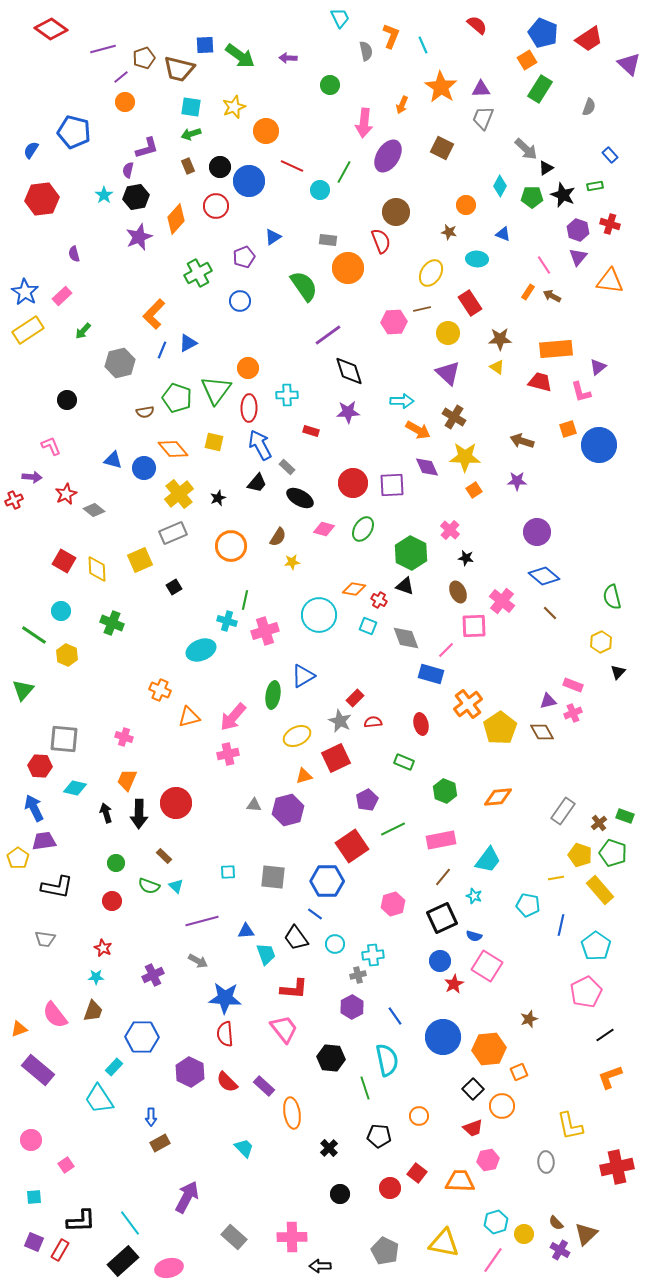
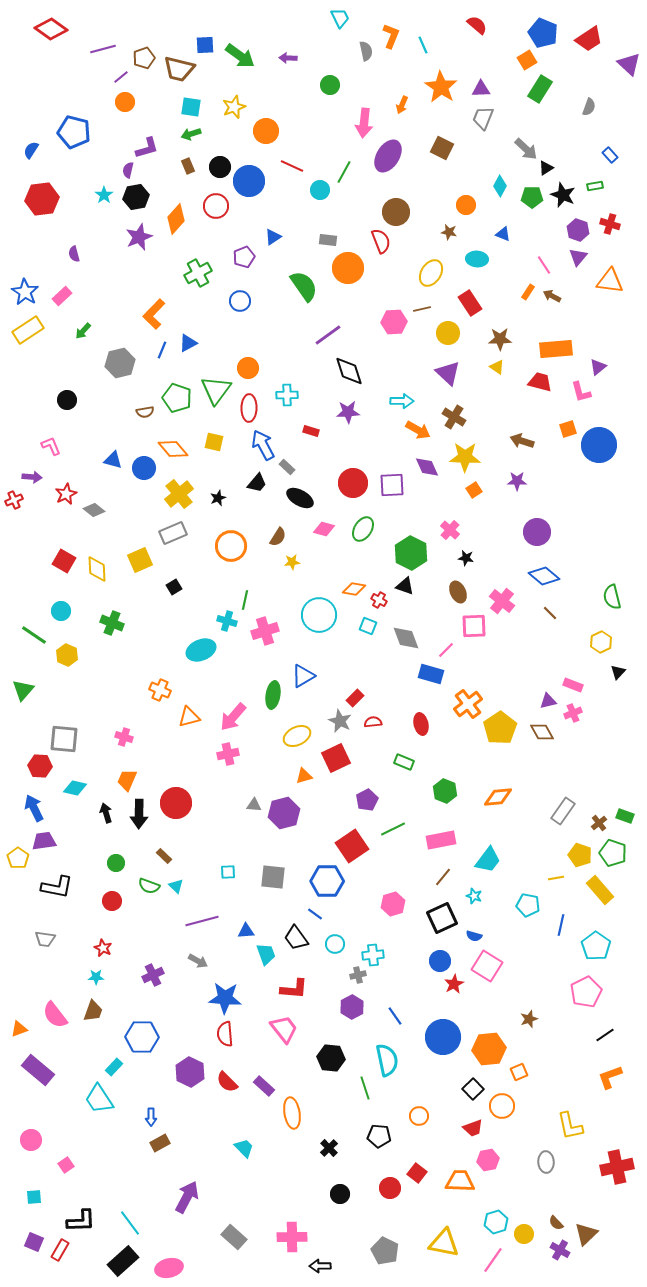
blue arrow at (260, 445): moved 3 px right
purple hexagon at (288, 810): moved 4 px left, 3 px down
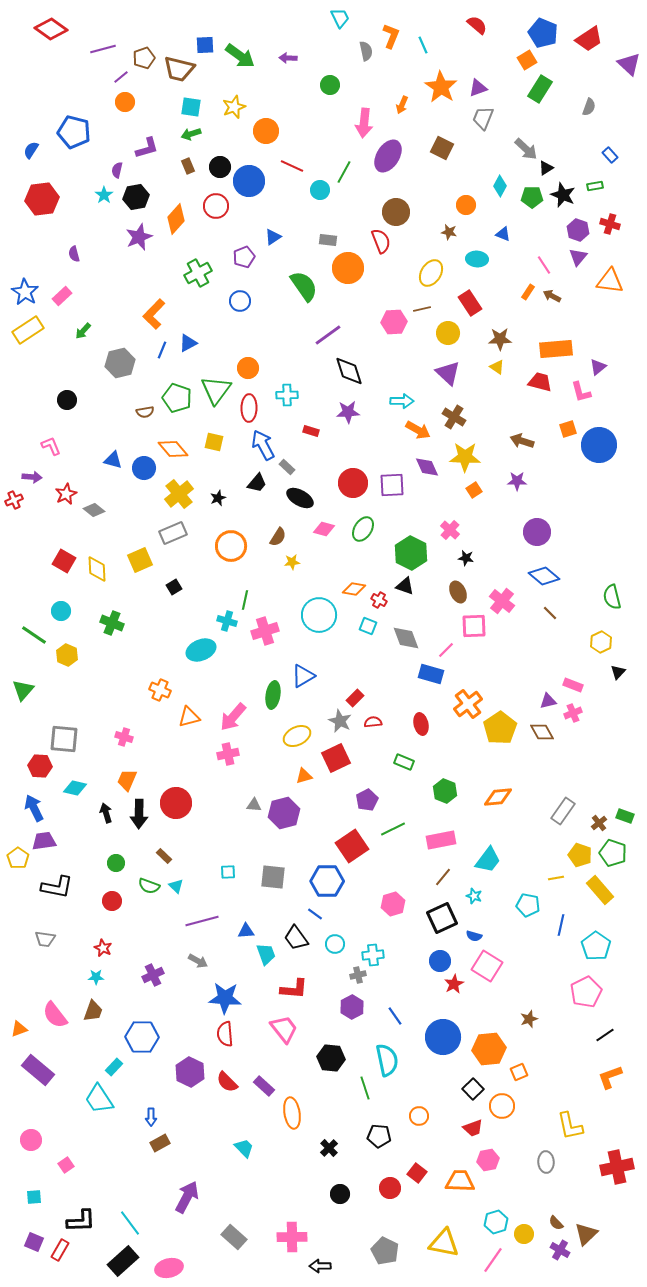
purple triangle at (481, 89): moved 3 px left, 1 px up; rotated 18 degrees counterclockwise
purple semicircle at (128, 170): moved 11 px left
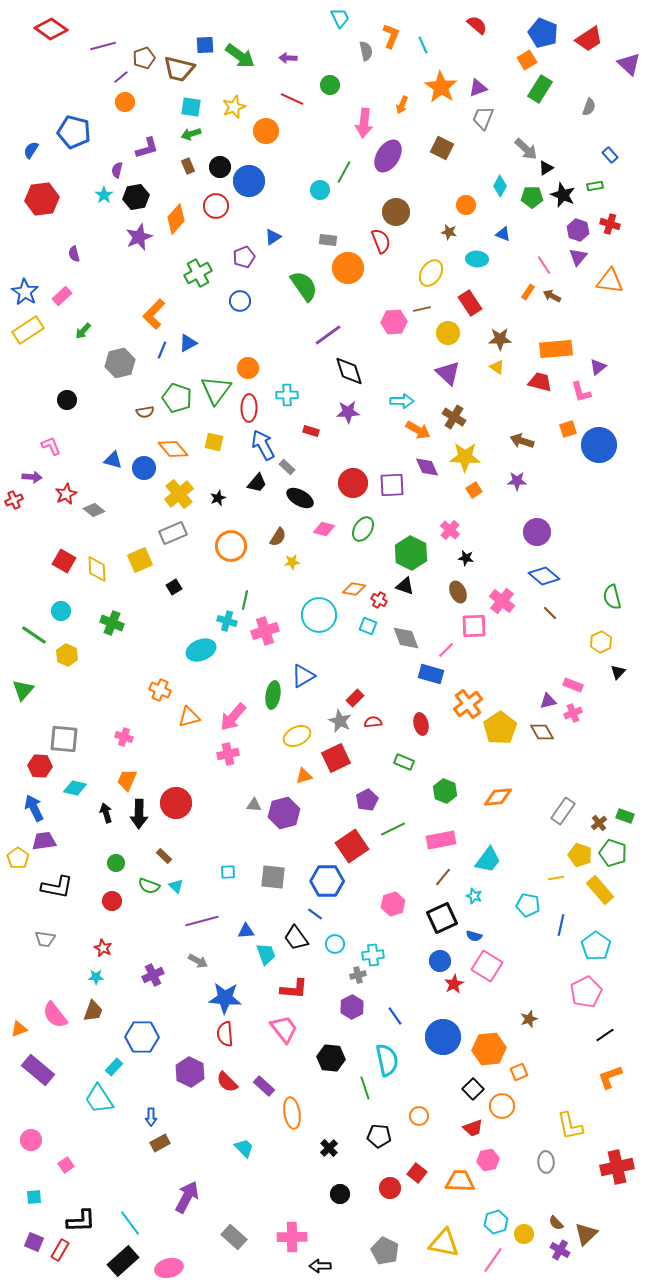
purple line at (103, 49): moved 3 px up
red line at (292, 166): moved 67 px up
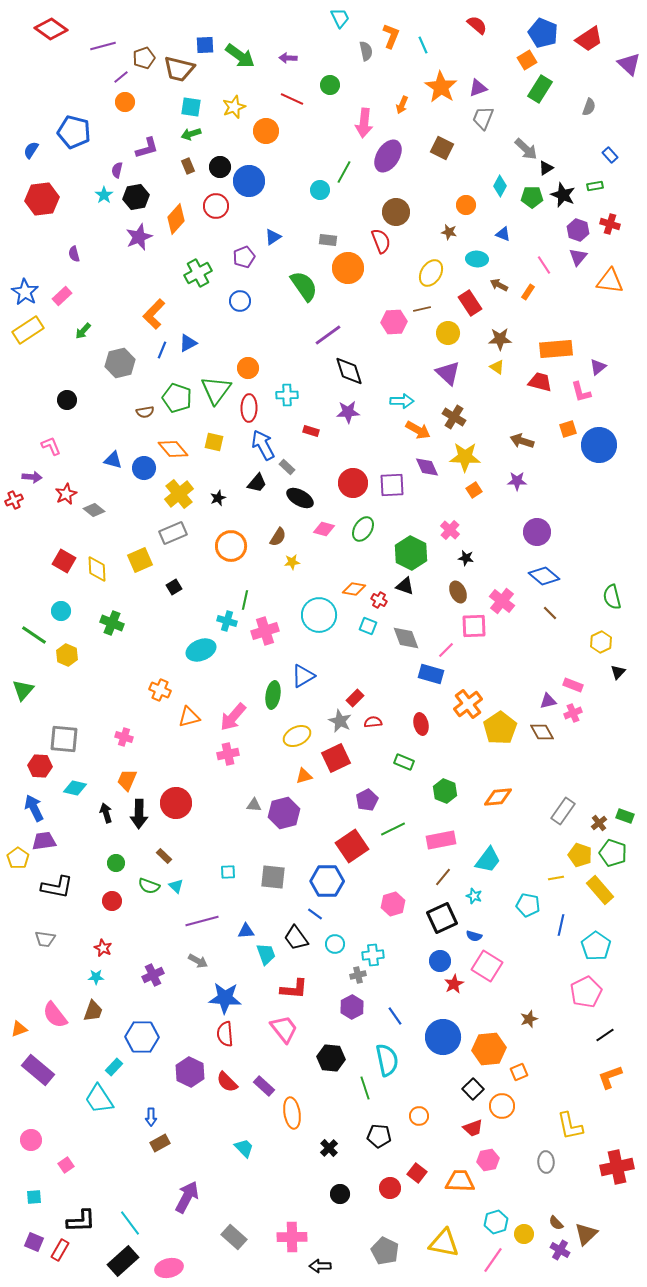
brown arrow at (552, 296): moved 53 px left, 11 px up
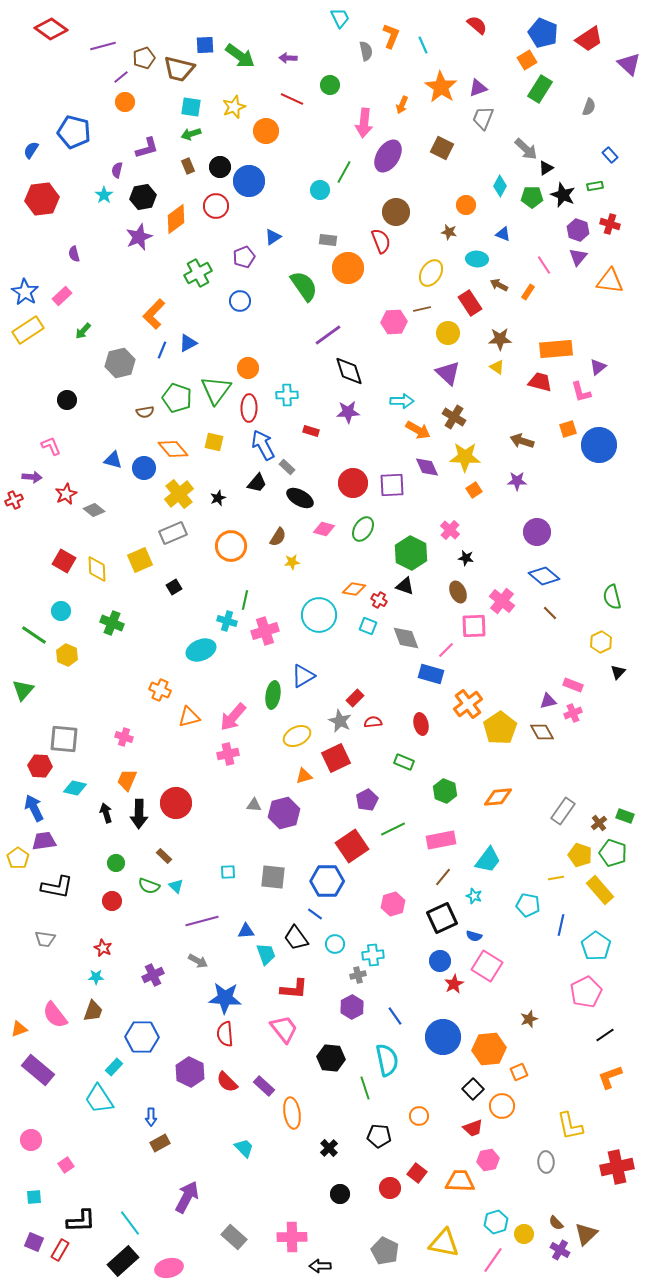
black hexagon at (136, 197): moved 7 px right
orange diamond at (176, 219): rotated 12 degrees clockwise
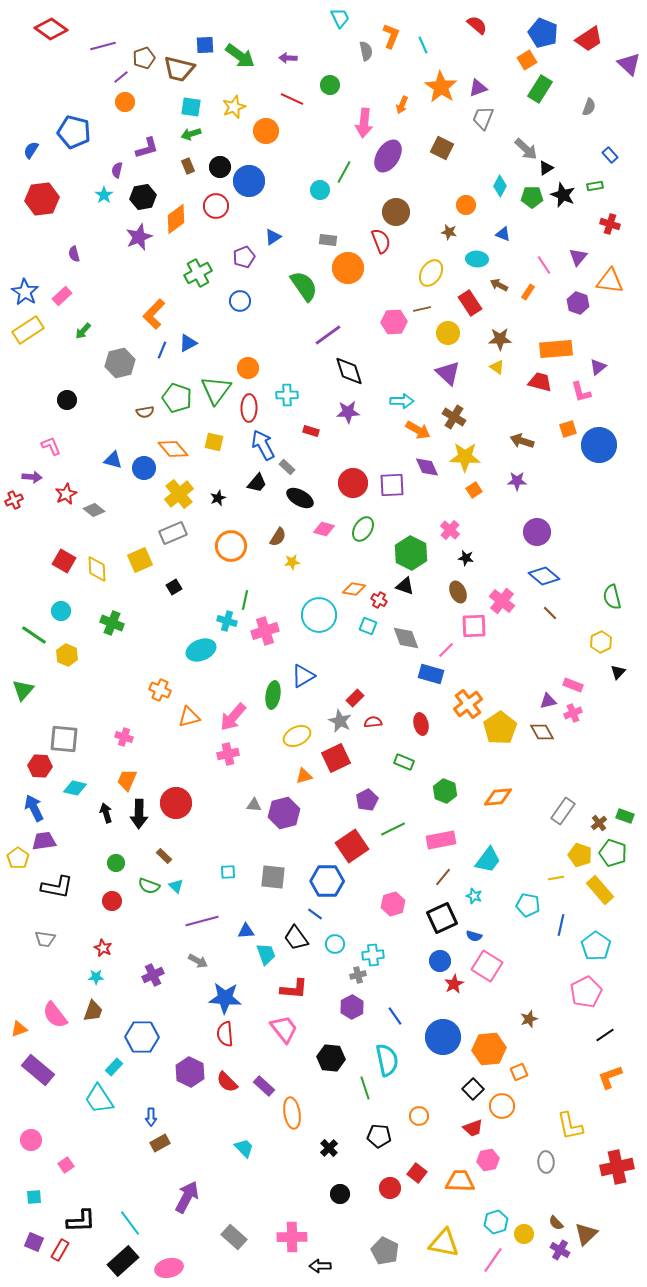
purple hexagon at (578, 230): moved 73 px down
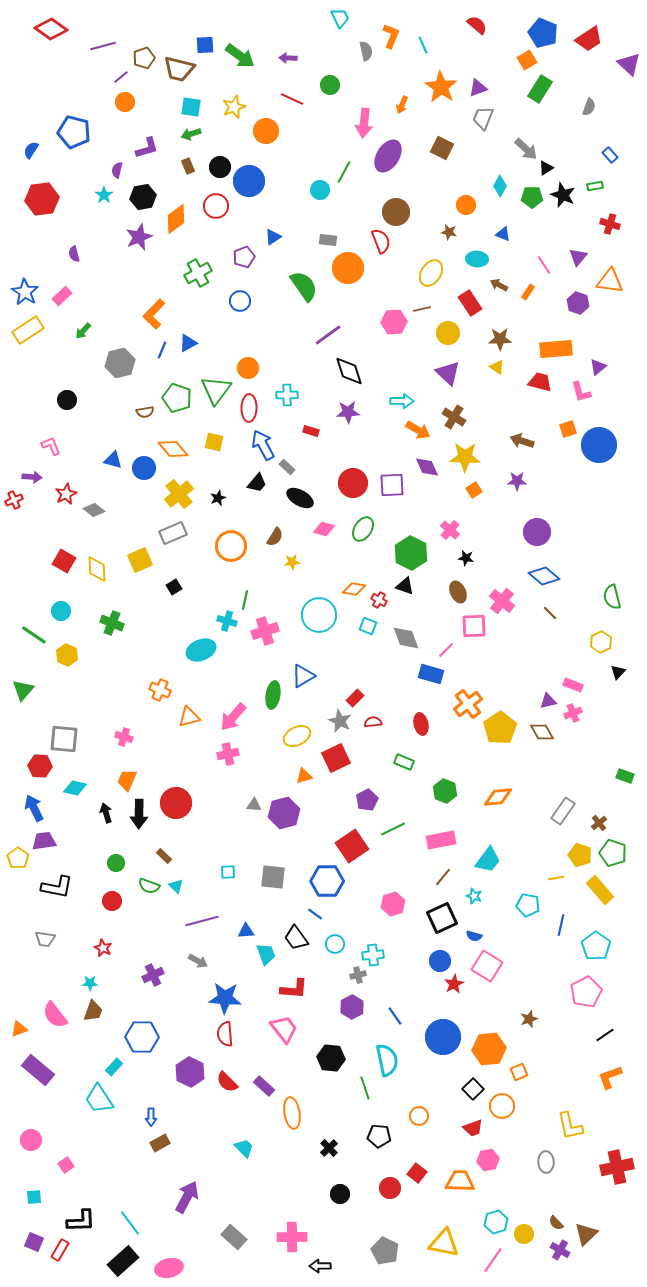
brown semicircle at (278, 537): moved 3 px left
green rectangle at (625, 816): moved 40 px up
cyan star at (96, 977): moved 6 px left, 6 px down
